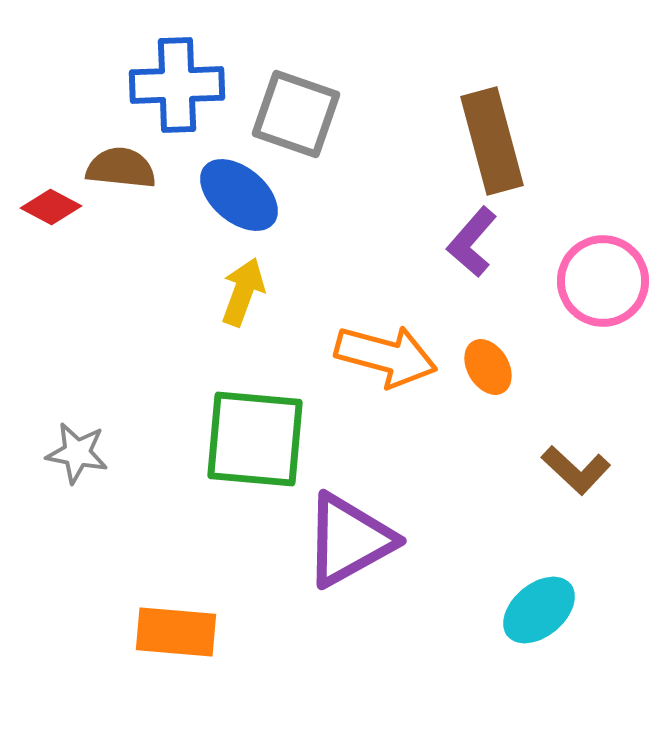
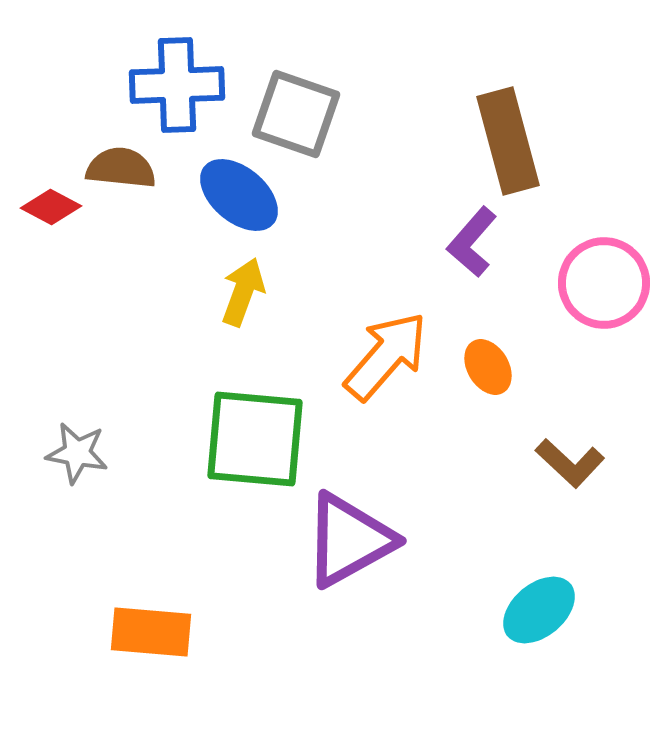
brown rectangle: moved 16 px right
pink circle: moved 1 px right, 2 px down
orange arrow: rotated 64 degrees counterclockwise
brown L-shape: moved 6 px left, 7 px up
orange rectangle: moved 25 px left
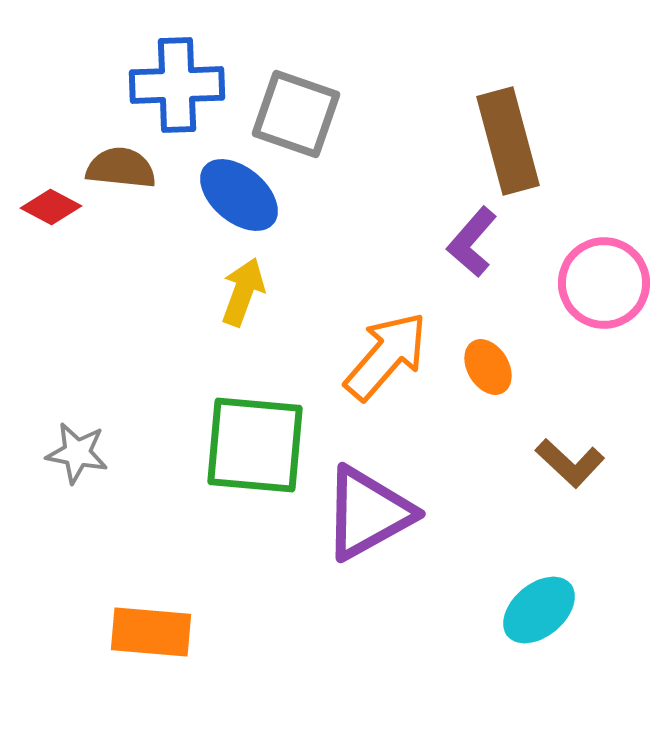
green square: moved 6 px down
purple triangle: moved 19 px right, 27 px up
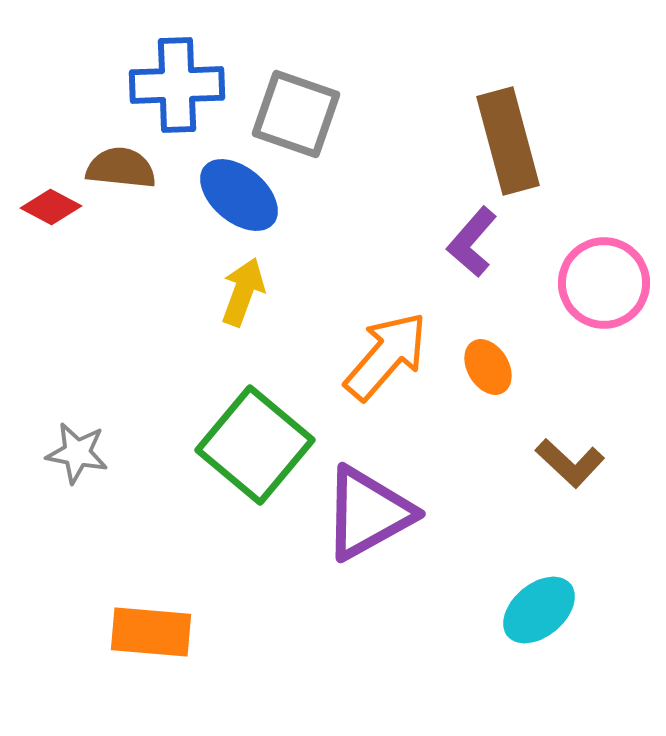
green square: rotated 35 degrees clockwise
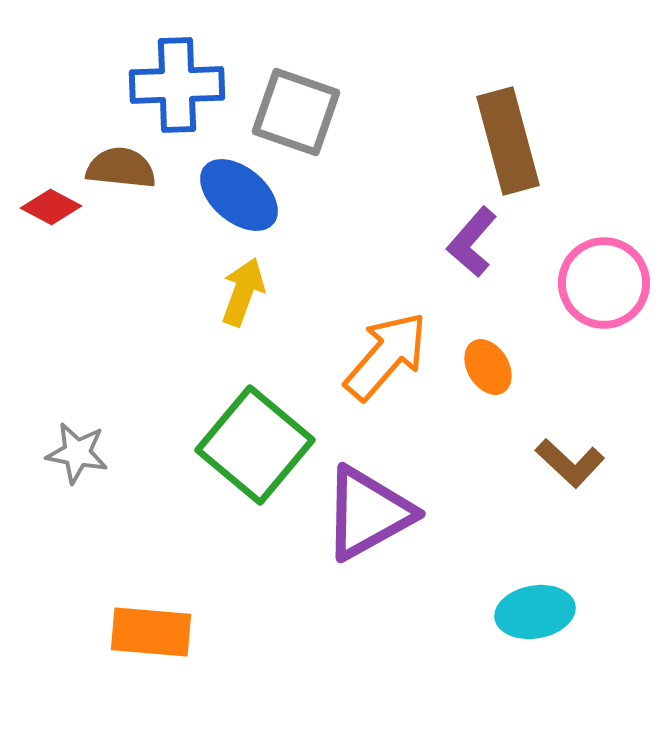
gray square: moved 2 px up
cyan ellipse: moved 4 px left, 2 px down; rotated 30 degrees clockwise
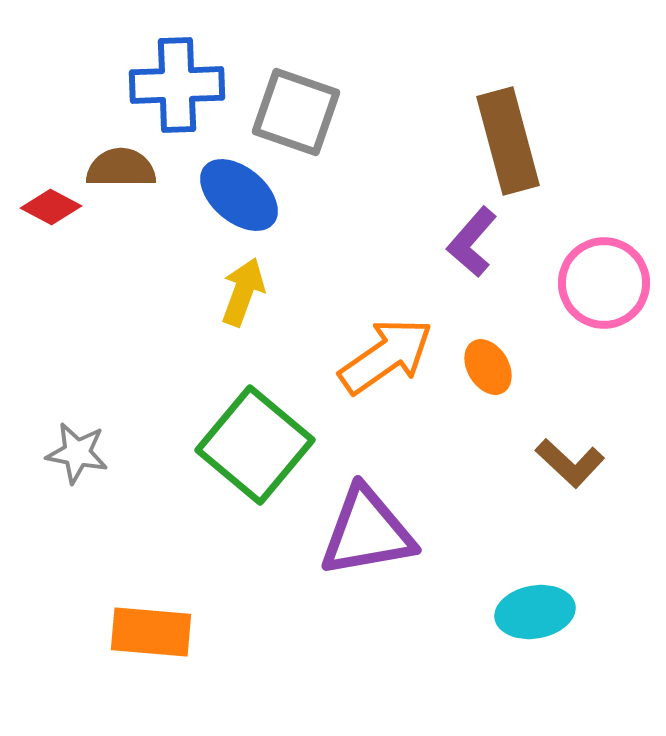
brown semicircle: rotated 6 degrees counterclockwise
orange arrow: rotated 14 degrees clockwise
purple triangle: moved 1 px left, 19 px down; rotated 19 degrees clockwise
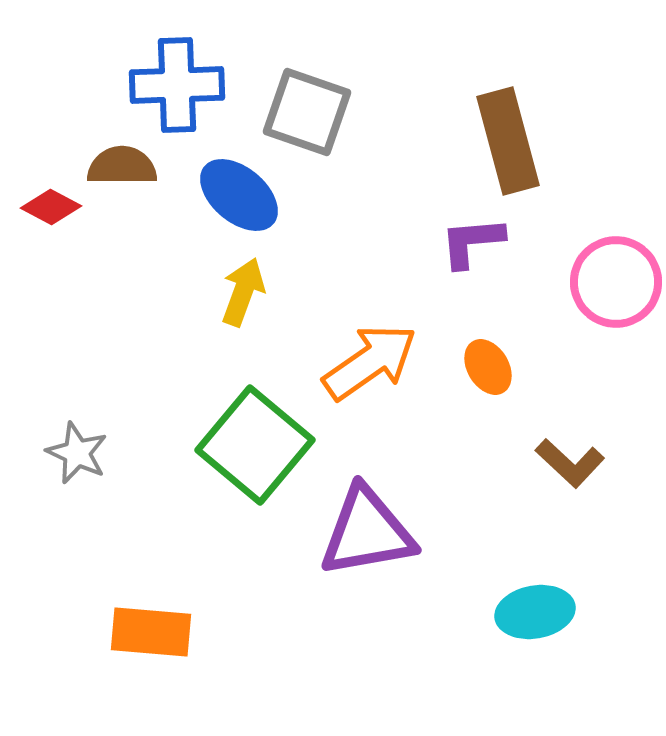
gray square: moved 11 px right
brown semicircle: moved 1 px right, 2 px up
purple L-shape: rotated 44 degrees clockwise
pink circle: moved 12 px right, 1 px up
orange arrow: moved 16 px left, 6 px down
gray star: rotated 14 degrees clockwise
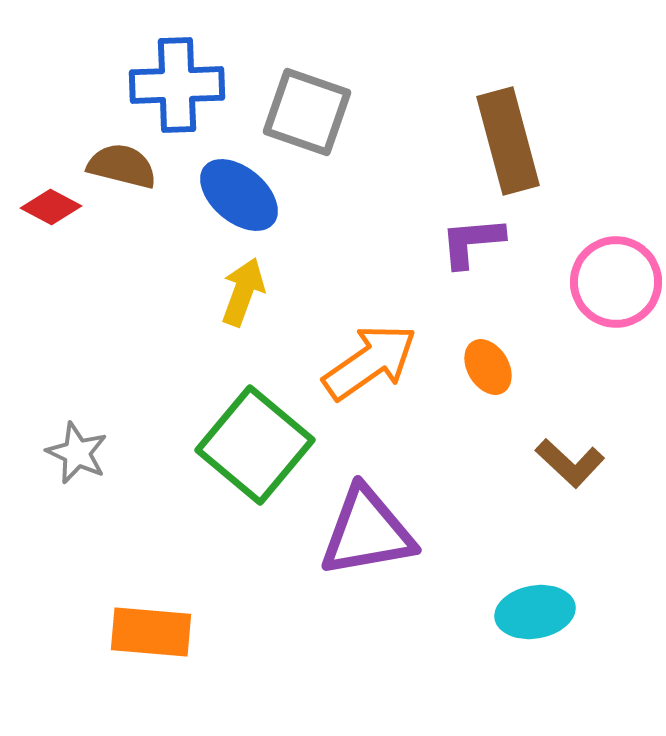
brown semicircle: rotated 14 degrees clockwise
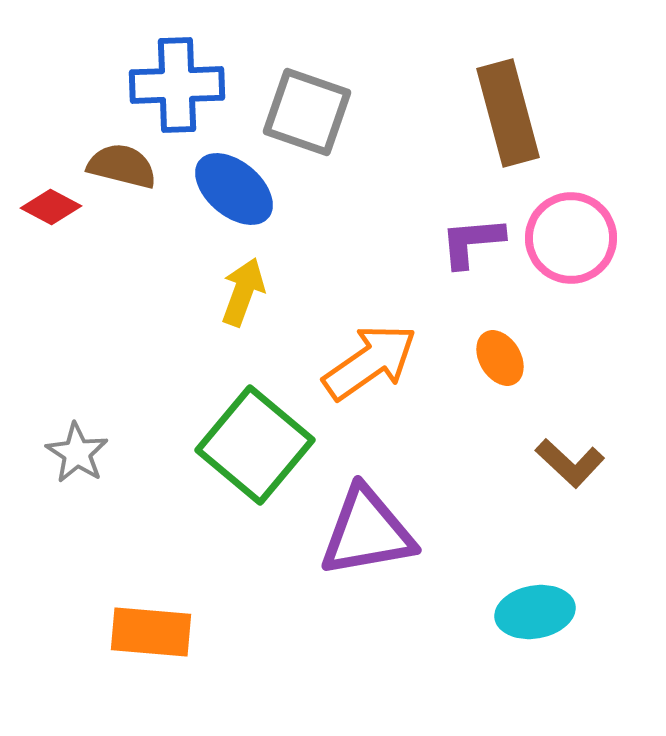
brown rectangle: moved 28 px up
blue ellipse: moved 5 px left, 6 px up
pink circle: moved 45 px left, 44 px up
orange ellipse: moved 12 px right, 9 px up
gray star: rotated 8 degrees clockwise
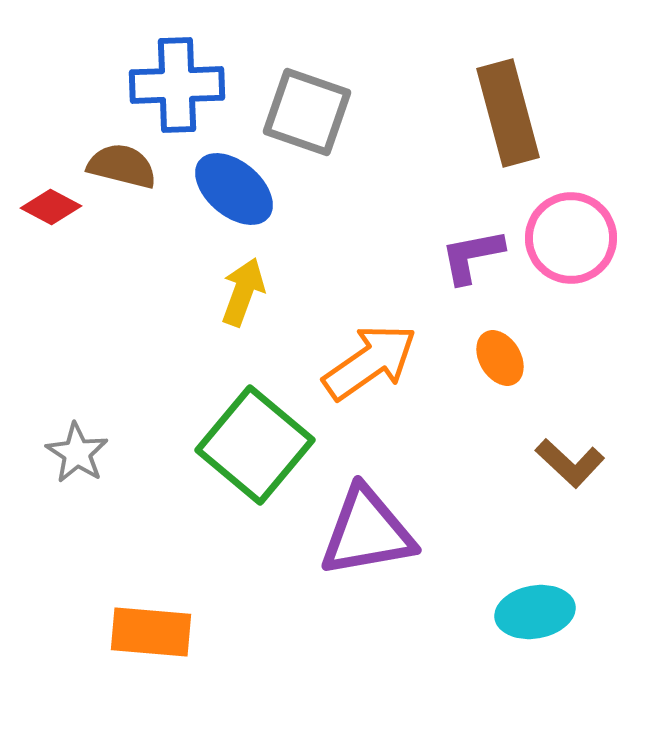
purple L-shape: moved 14 px down; rotated 6 degrees counterclockwise
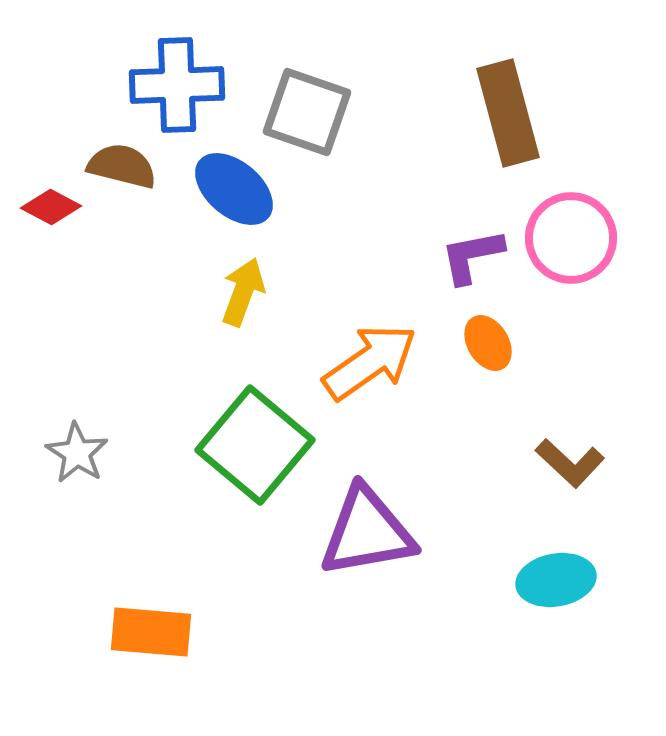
orange ellipse: moved 12 px left, 15 px up
cyan ellipse: moved 21 px right, 32 px up
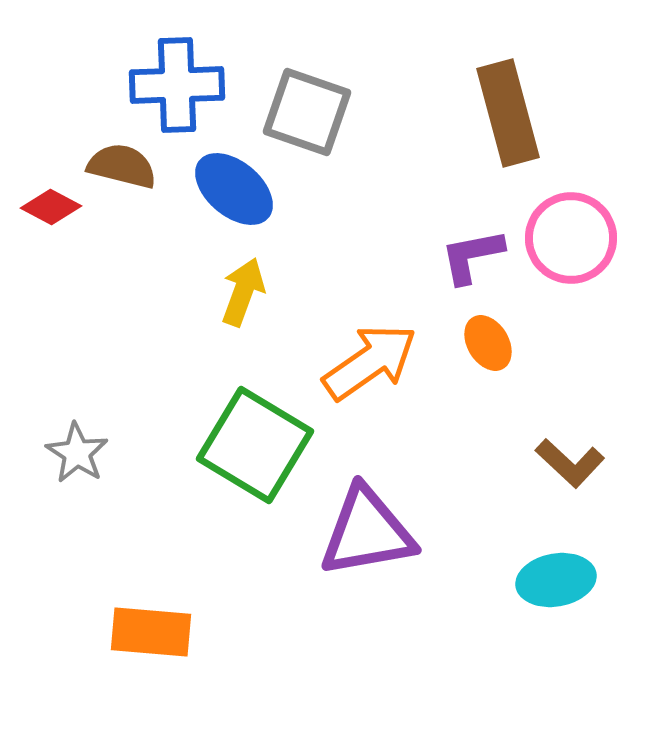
green square: rotated 9 degrees counterclockwise
